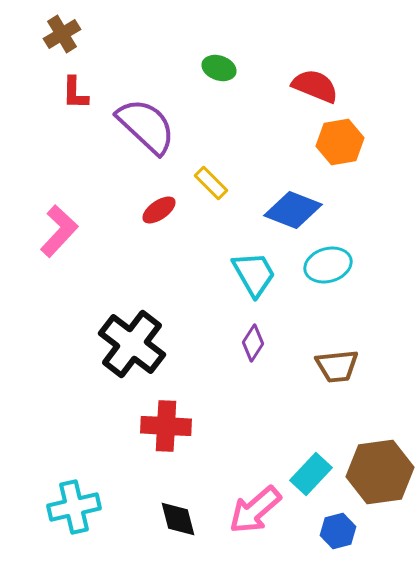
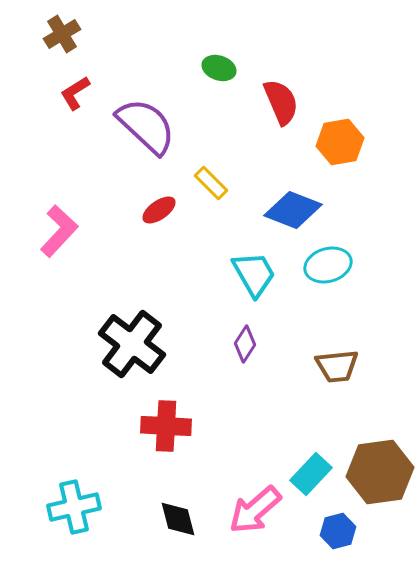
red semicircle: moved 34 px left, 16 px down; rotated 45 degrees clockwise
red L-shape: rotated 57 degrees clockwise
purple diamond: moved 8 px left, 1 px down
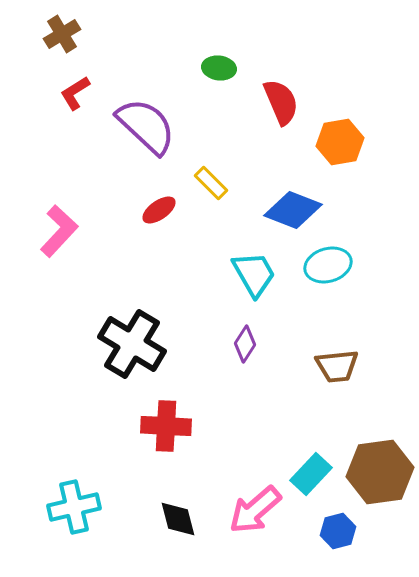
green ellipse: rotated 12 degrees counterclockwise
black cross: rotated 6 degrees counterclockwise
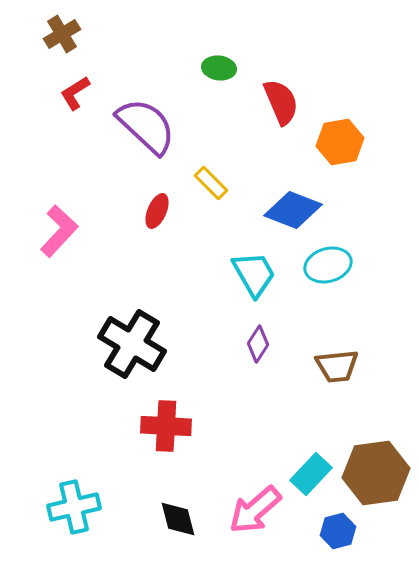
red ellipse: moved 2 px left, 1 px down; rotated 32 degrees counterclockwise
purple diamond: moved 13 px right
brown hexagon: moved 4 px left, 1 px down
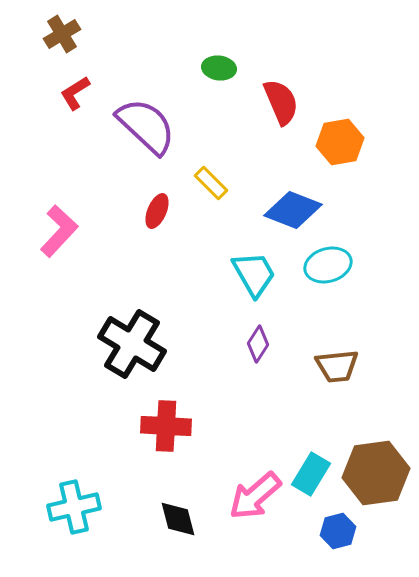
cyan rectangle: rotated 12 degrees counterclockwise
pink arrow: moved 14 px up
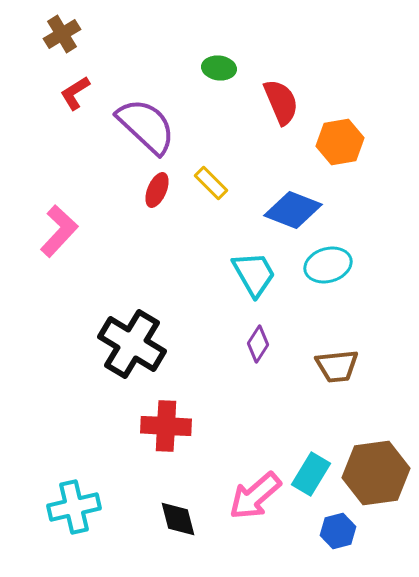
red ellipse: moved 21 px up
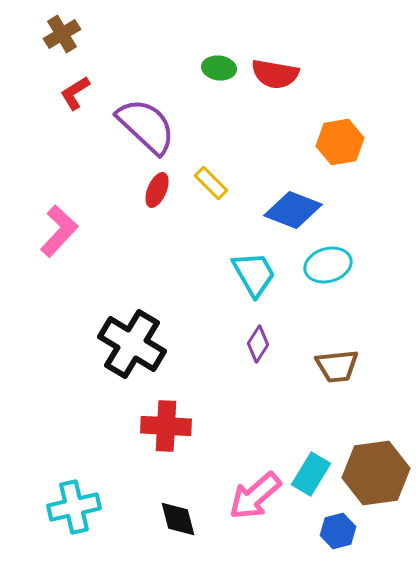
red semicircle: moved 6 px left, 28 px up; rotated 123 degrees clockwise
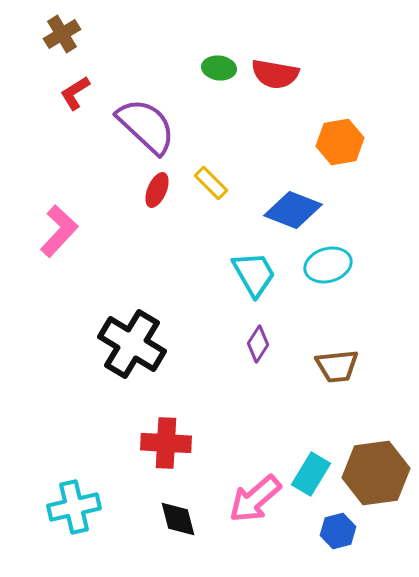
red cross: moved 17 px down
pink arrow: moved 3 px down
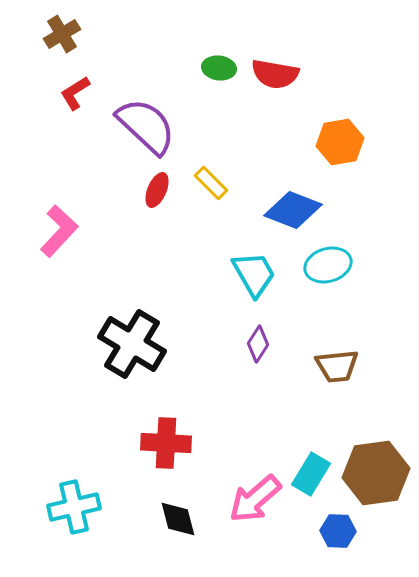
blue hexagon: rotated 16 degrees clockwise
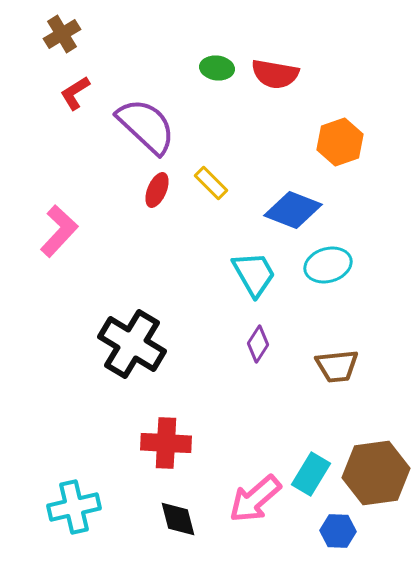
green ellipse: moved 2 px left
orange hexagon: rotated 9 degrees counterclockwise
